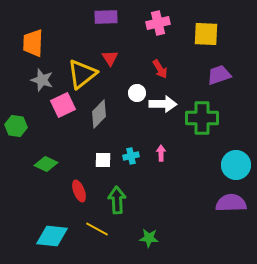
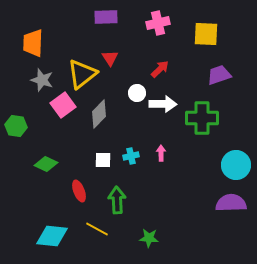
red arrow: rotated 102 degrees counterclockwise
pink square: rotated 10 degrees counterclockwise
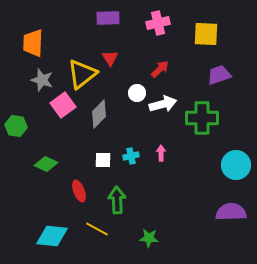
purple rectangle: moved 2 px right, 1 px down
white arrow: rotated 16 degrees counterclockwise
purple semicircle: moved 9 px down
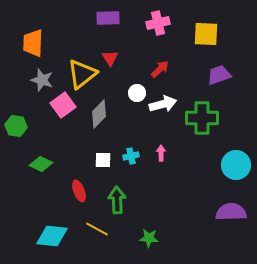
green diamond: moved 5 px left
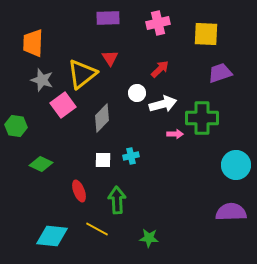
purple trapezoid: moved 1 px right, 2 px up
gray diamond: moved 3 px right, 4 px down
pink arrow: moved 14 px right, 19 px up; rotated 91 degrees clockwise
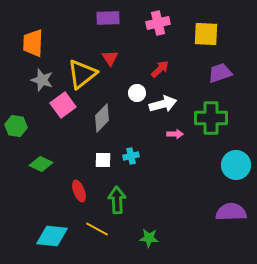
green cross: moved 9 px right
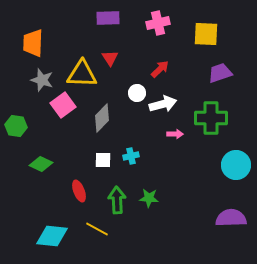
yellow triangle: rotated 40 degrees clockwise
purple semicircle: moved 6 px down
green star: moved 40 px up
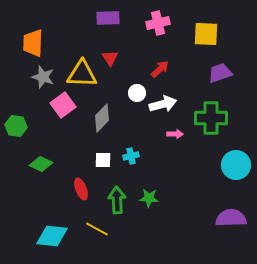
gray star: moved 1 px right, 3 px up
red ellipse: moved 2 px right, 2 px up
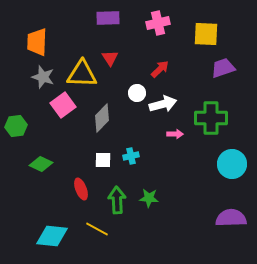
orange trapezoid: moved 4 px right, 1 px up
purple trapezoid: moved 3 px right, 5 px up
green hexagon: rotated 15 degrees counterclockwise
cyan circle: moved 4 px left, 1 px up
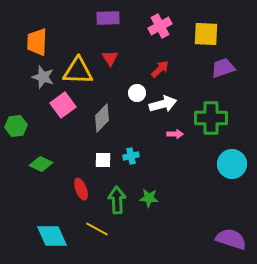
pink cross: moved 2 px right, 3 px down; rotated 15 degrees counterclockwise
yellow triangle: moved 4 px left, 3 px up
purple semicircle: moved 21 px down; rotated 20 degrees clockwise
cyan diamond: rotated 60 degrees clockwise
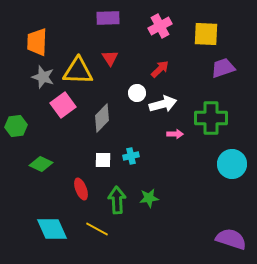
green star: rotated 12 degrees counterclockwise
cyan diamond: moved 7 px up
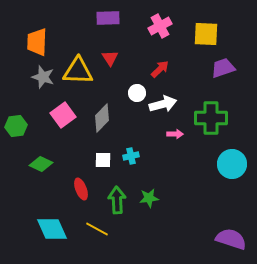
pink square: moved 10 px down
